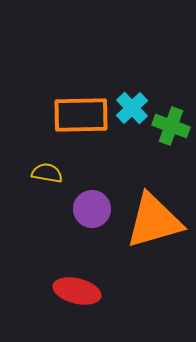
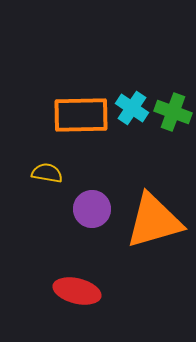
cyan cross: rotated 12 degrees counterclockwise
green cross: moved 2 px right, 14 px up
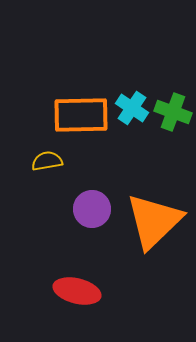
yellow semicircle: moved 12 px up; rotated 20 degrees counterclockwise
orange triangle: rotated 28 degrees counterclockwise
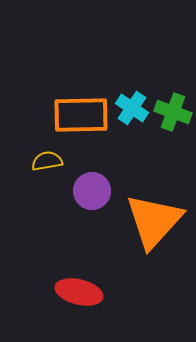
purple circle: moved 18 px up
orange triangle: rotated 4 degrees counterclockwise
red ellipse: moved 2 px right, 1 px down
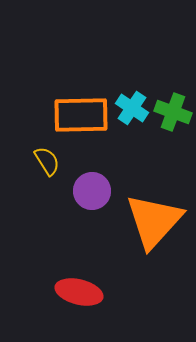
yellow semicircle: rotated 68 degrees clockwise
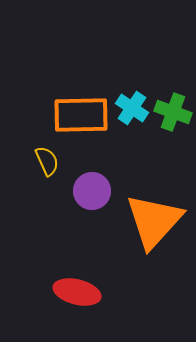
yellow semicircle: rotated 8 degrees clockwise
red ellipse: moved 2 px left
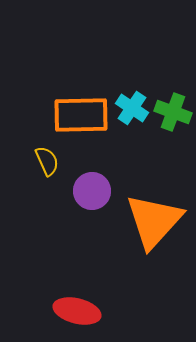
red ellipse: moved 19 px down
